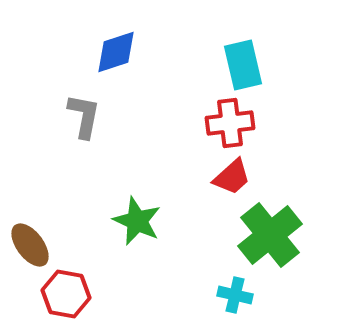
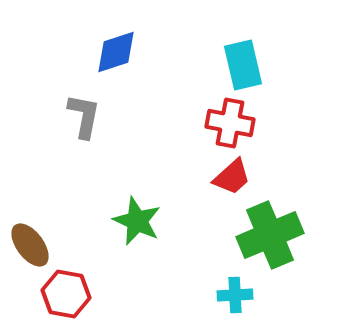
red cross: rotated 18 degrees clockwise
green cross: rotated 16 degrees clockwise
cyan cross: rotated 16 degrees counterclockwise
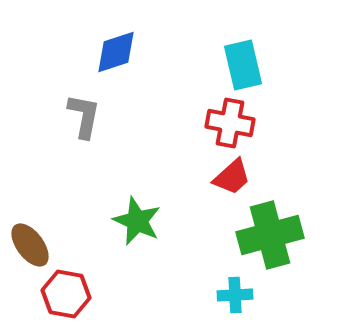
green cross: rotated 8 degrees clockwise
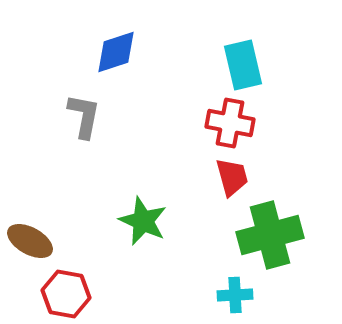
red trapezoid: rotated 63 degrees counterclockwise
green star: moved 6 px right
brown ellipse: moved 4 px up; rotated 24 degrees counterclockwise
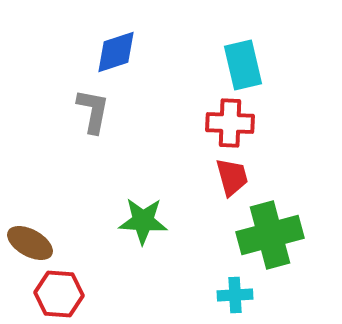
gray L-shape: moved 9 px right, 5 px up
red cross: rotated 9 degrees counterclockwise
green star: rotated 21 degrees counterclockwise
brown ellipse: moved 2 px down
red hexagon: moved 7 px left; rotated 6 degrees counterclockwise
